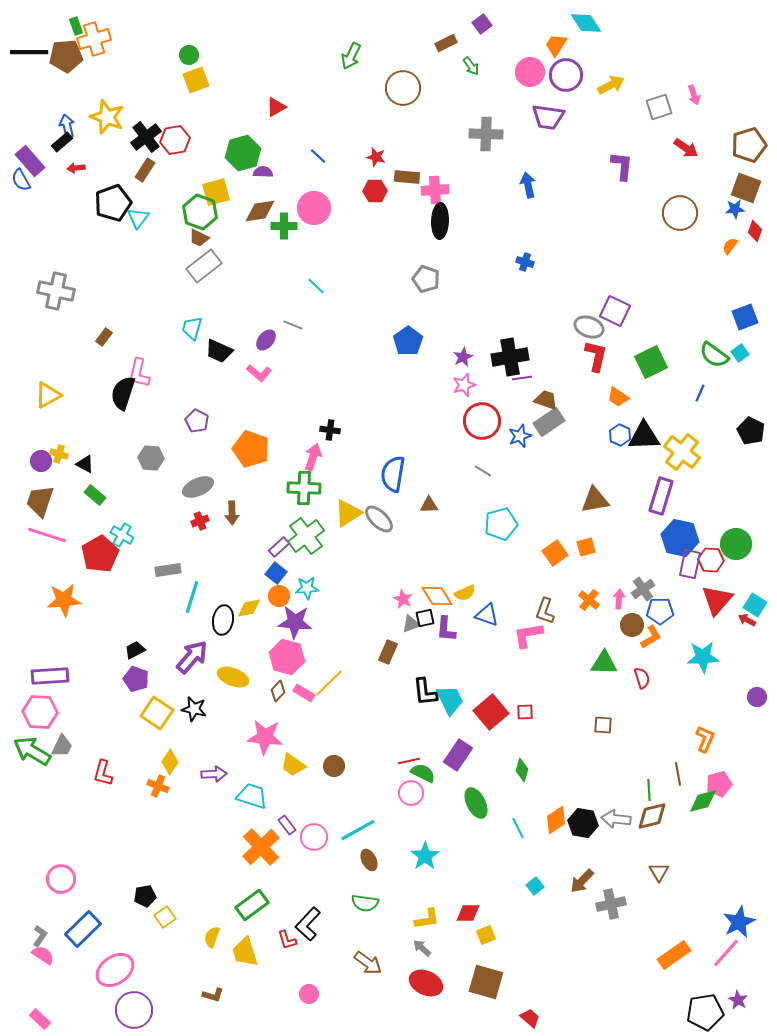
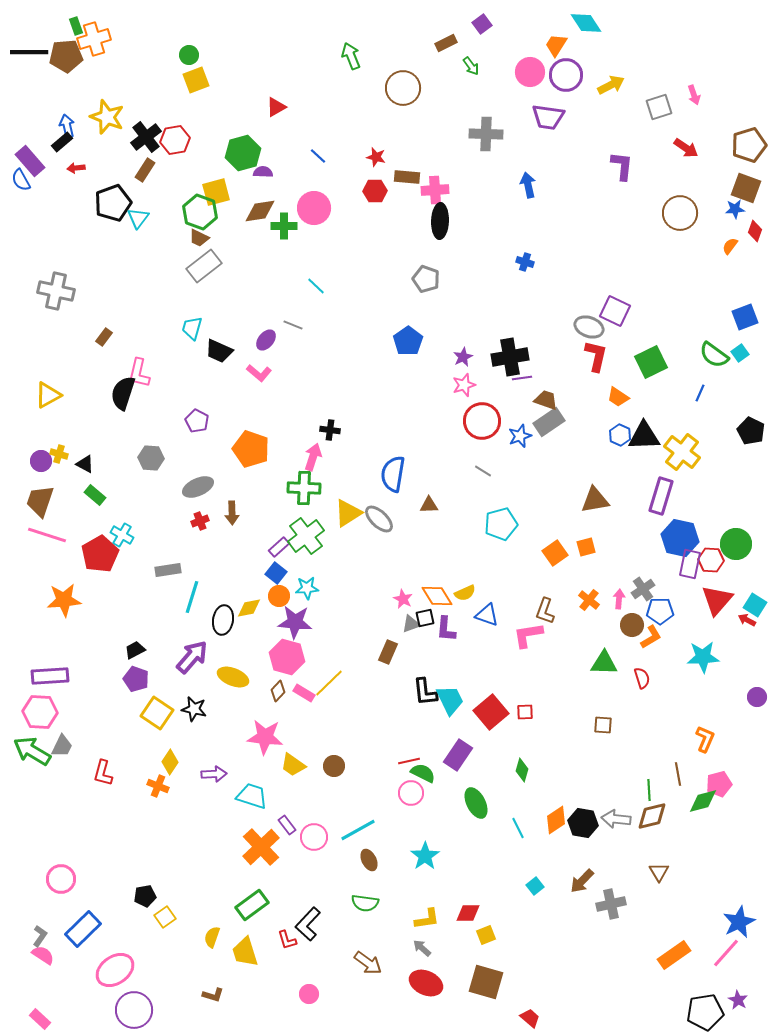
green arrow at (351, 56): rotated 132 degrees clockwise
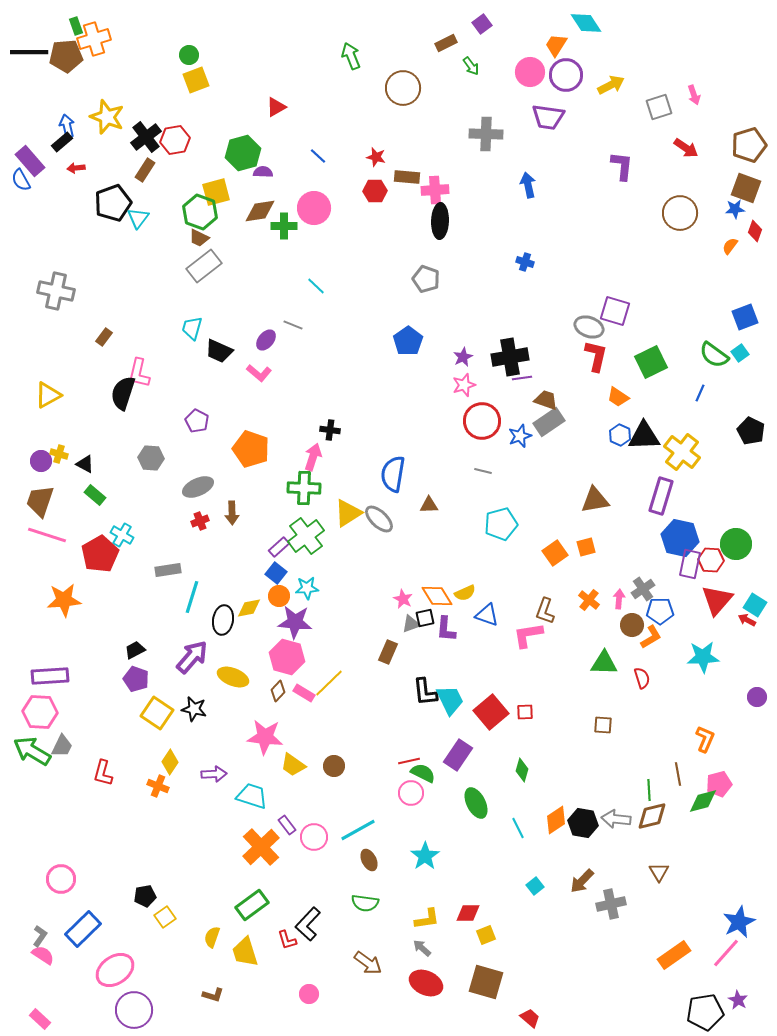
purple square at (615, 311): rotated 8 degrees counterclockwise
gray line at (483, 471): rotated 18 degrees counterclockwise
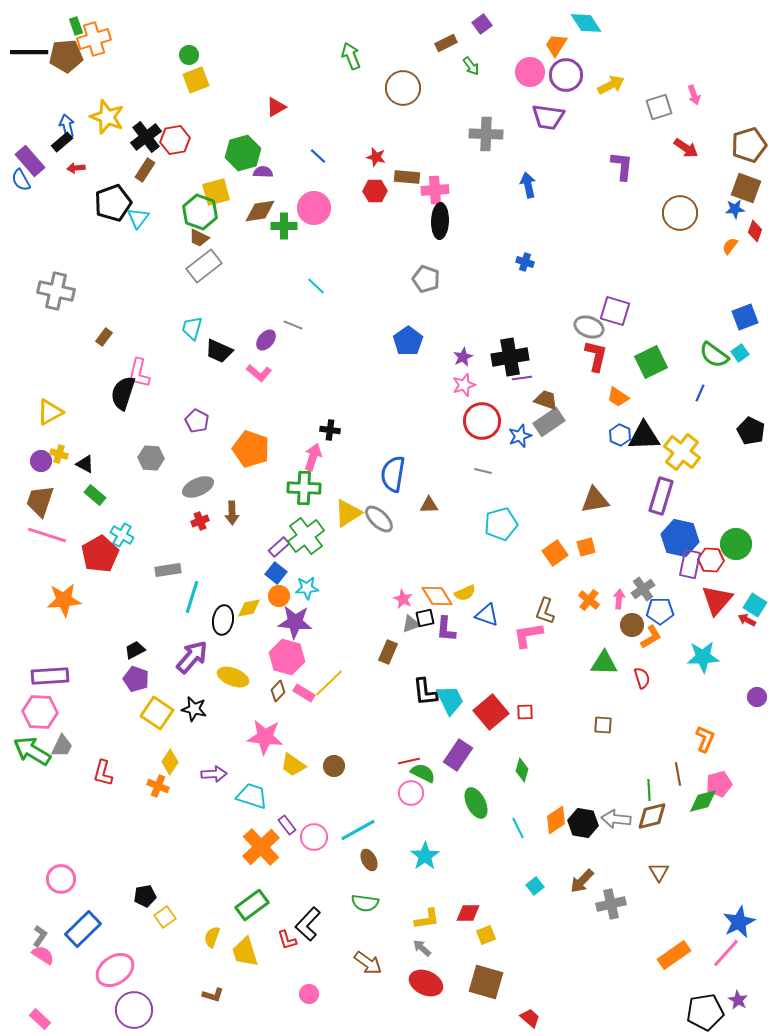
yellow triangle at (48, 395): moved 2 px right, 17 px down
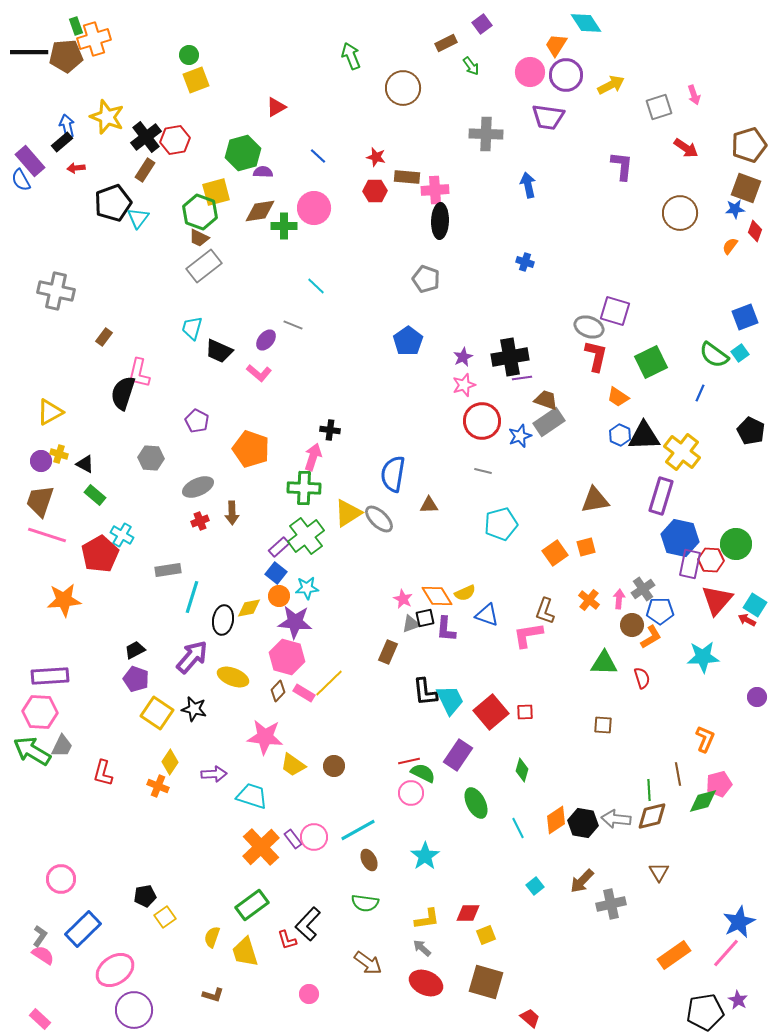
purple rectangle at (287, 825): moved 6 px right, 14 px down
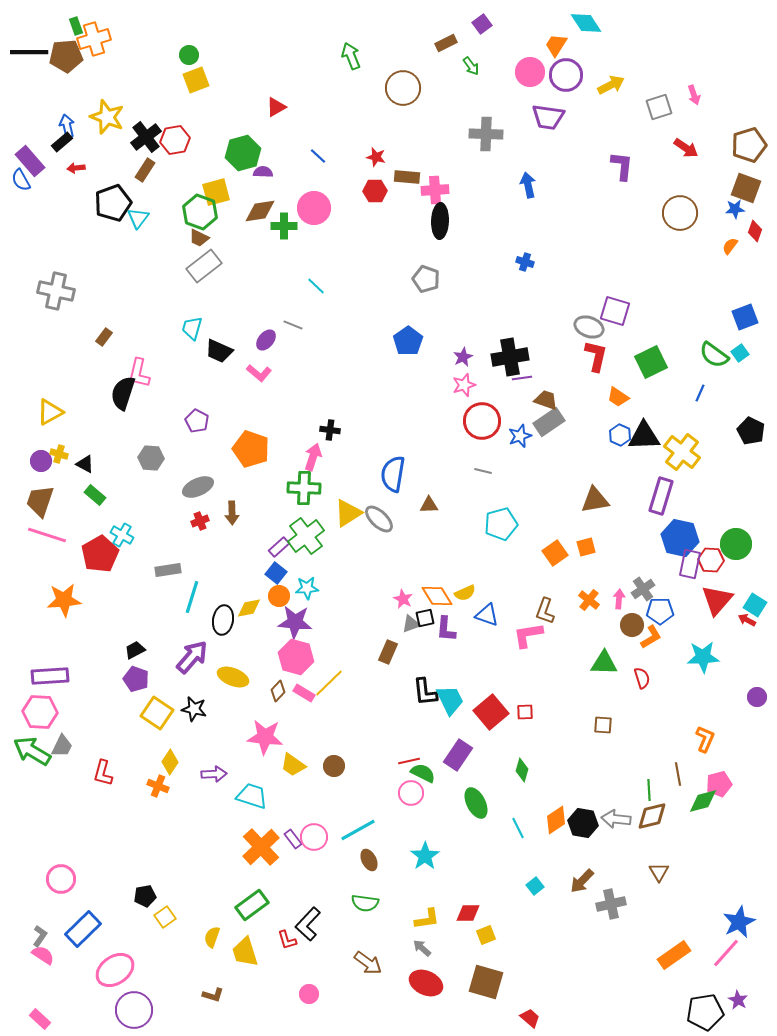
pink hexagon at (287, 657): moved 9 px right
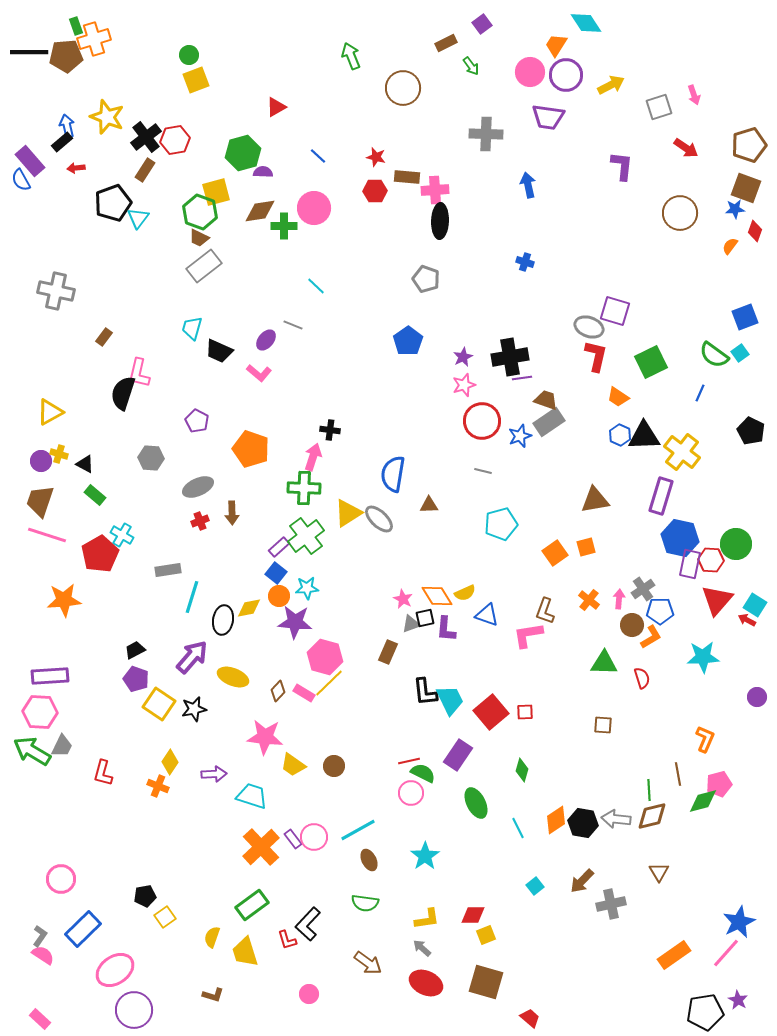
pink hexagon at (296, 657): moved 29 px right
black star at (194, 709): rotated 25 degrees counterclockwise
yellow square at (157, 713): moved 2 px right, 9 px up
red diamond at (468, 913): moved 5 px right, 2 px down
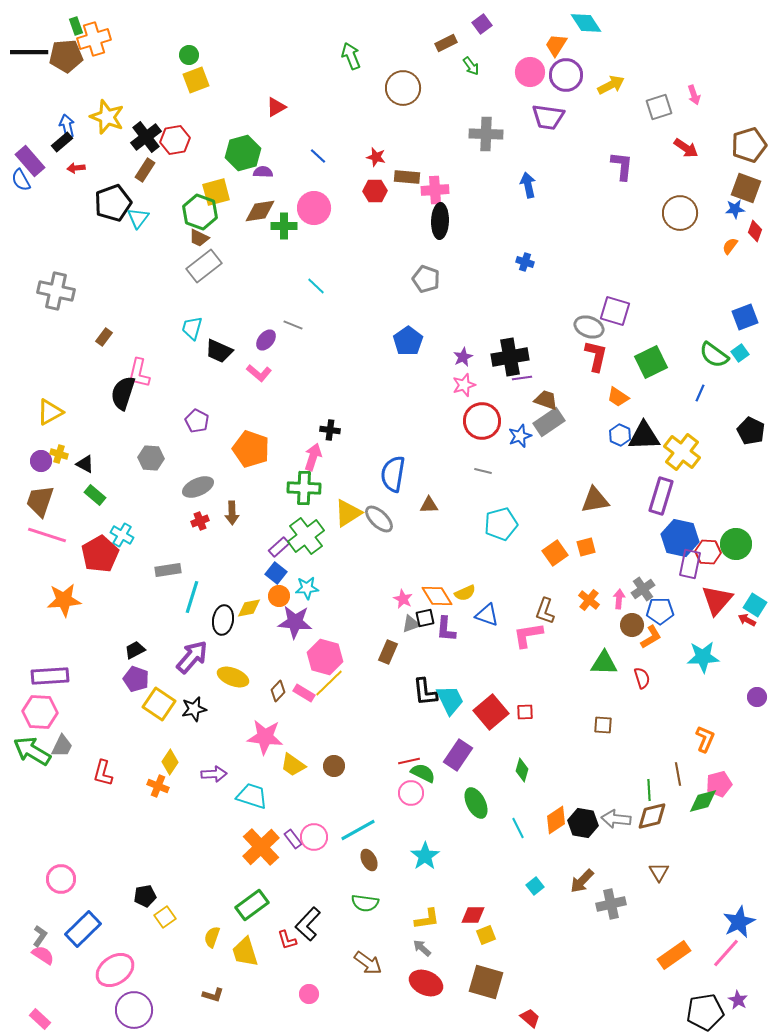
red hexagon at (711, 560): moved 3 px left, 8 px up
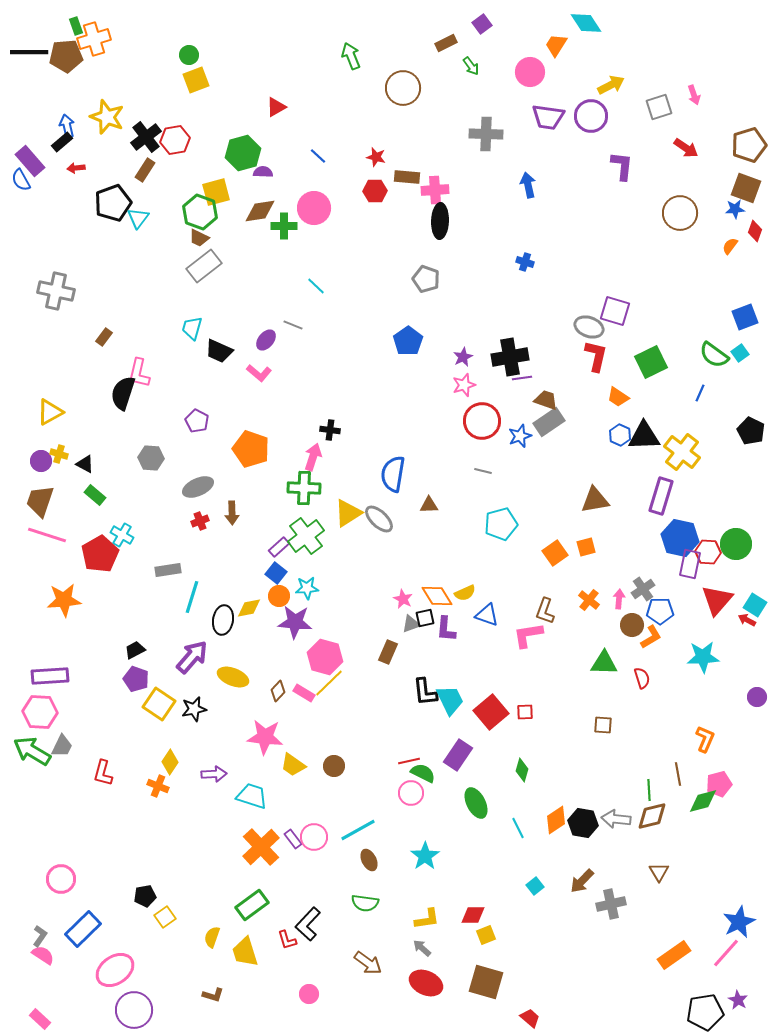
purple circle at (566, 75): moved 25 px right, 41 px down
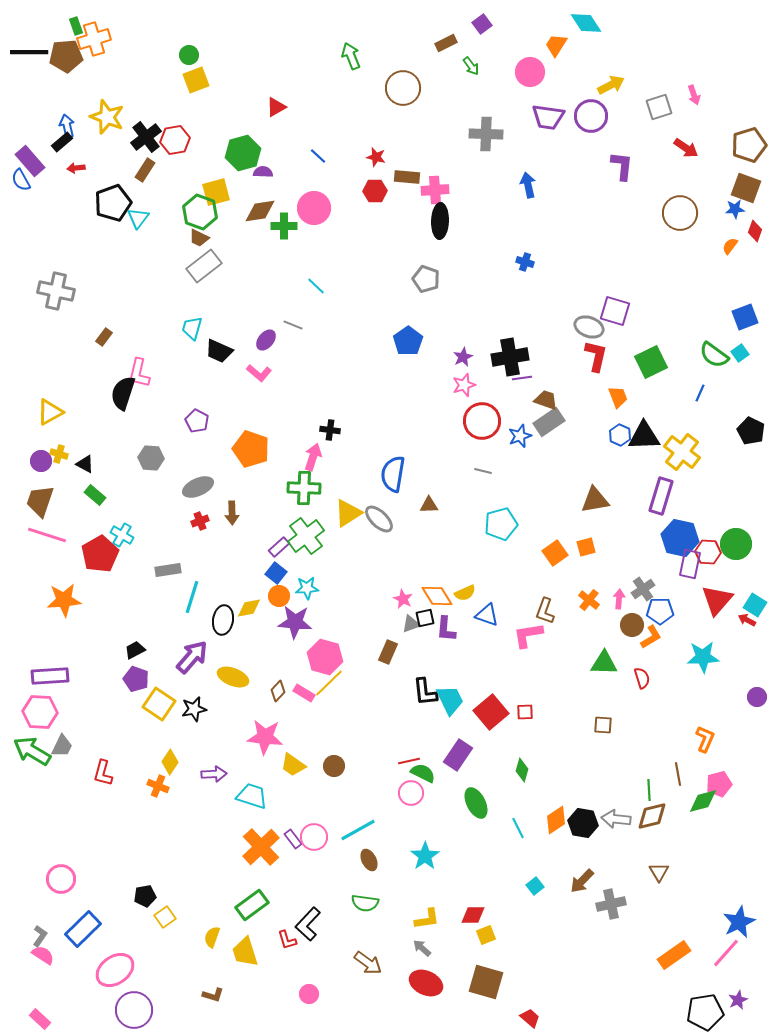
orange trapezoid at (618, 397): rotated 145 degrees counterclockwise
purple star at (738, 1000): rotated 18 degrees clockwise
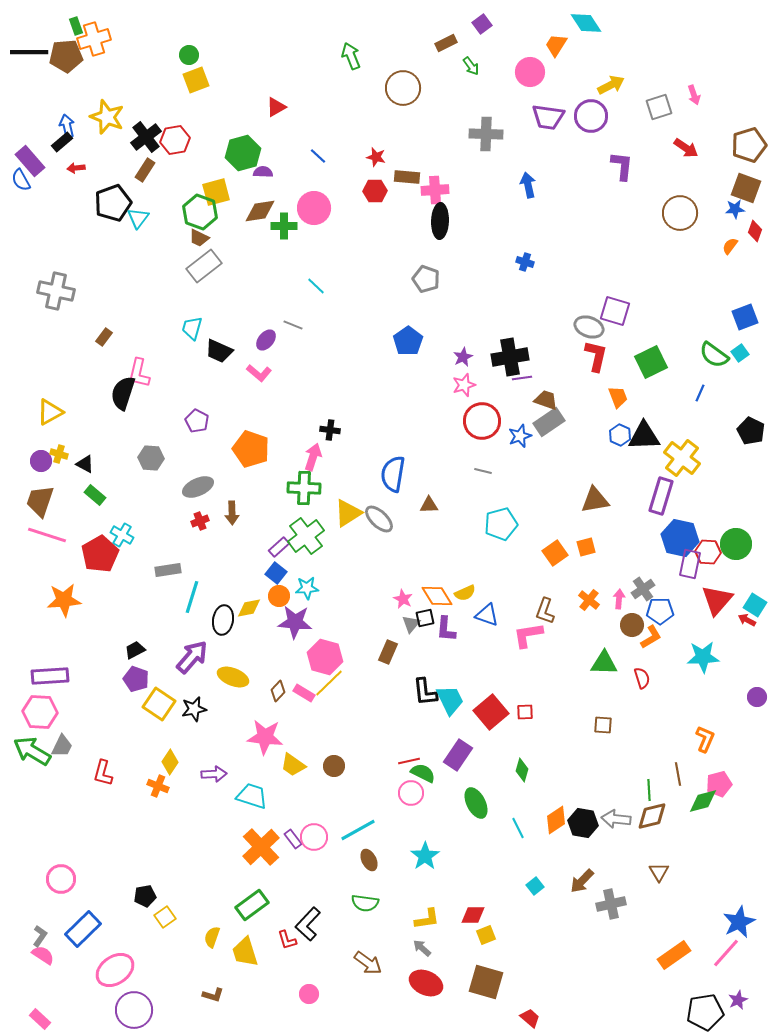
yellow cross at (682, 452): moved 6 px down
gray triangle at (411, 624): rotated 30 degrees counterclockwise
